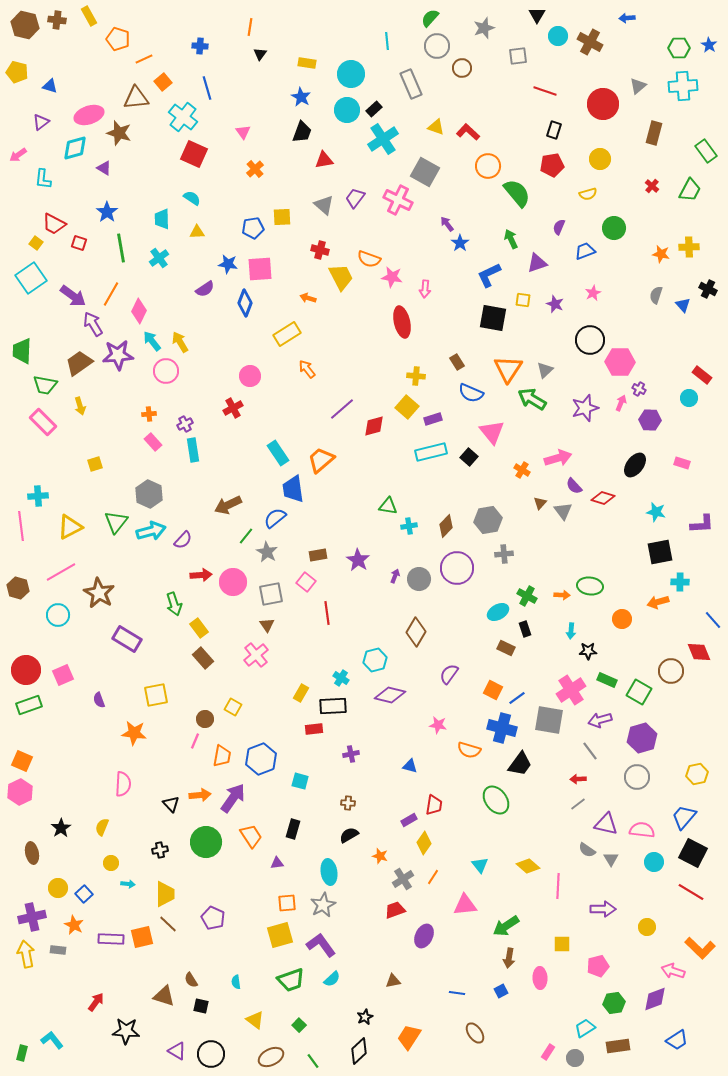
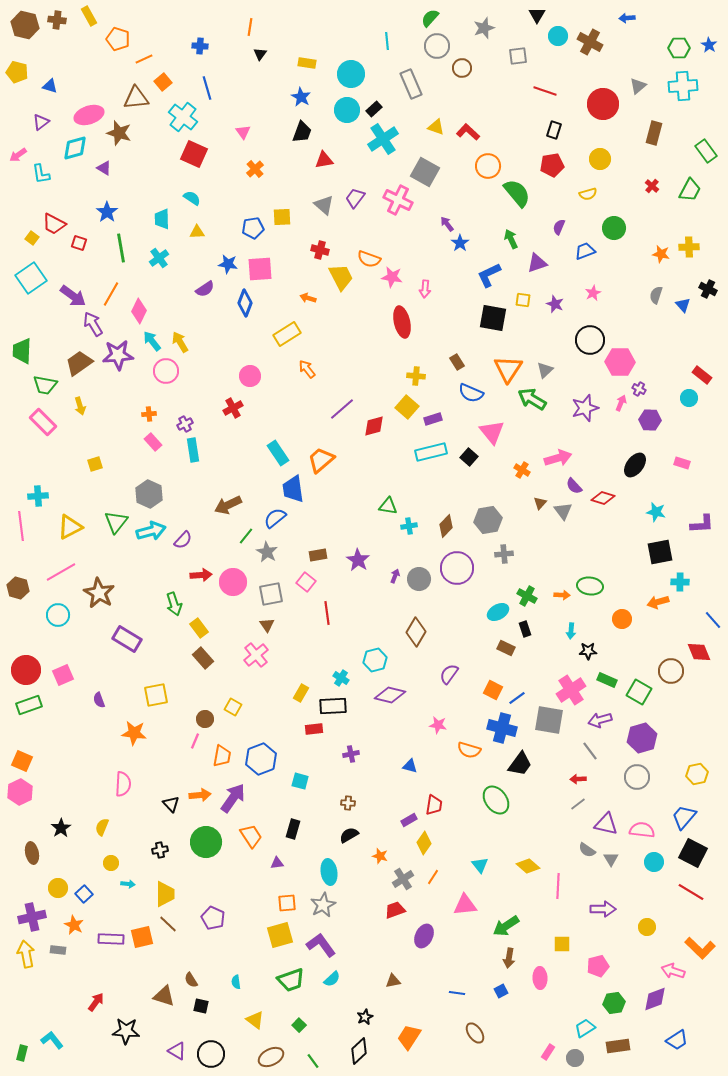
cyan L-shape at (43, 179): moved 2 px left, 5 px up; rotated 15 degrees counterclockwise
yellow square at (36, 243): moved 4 px left, 5 px up
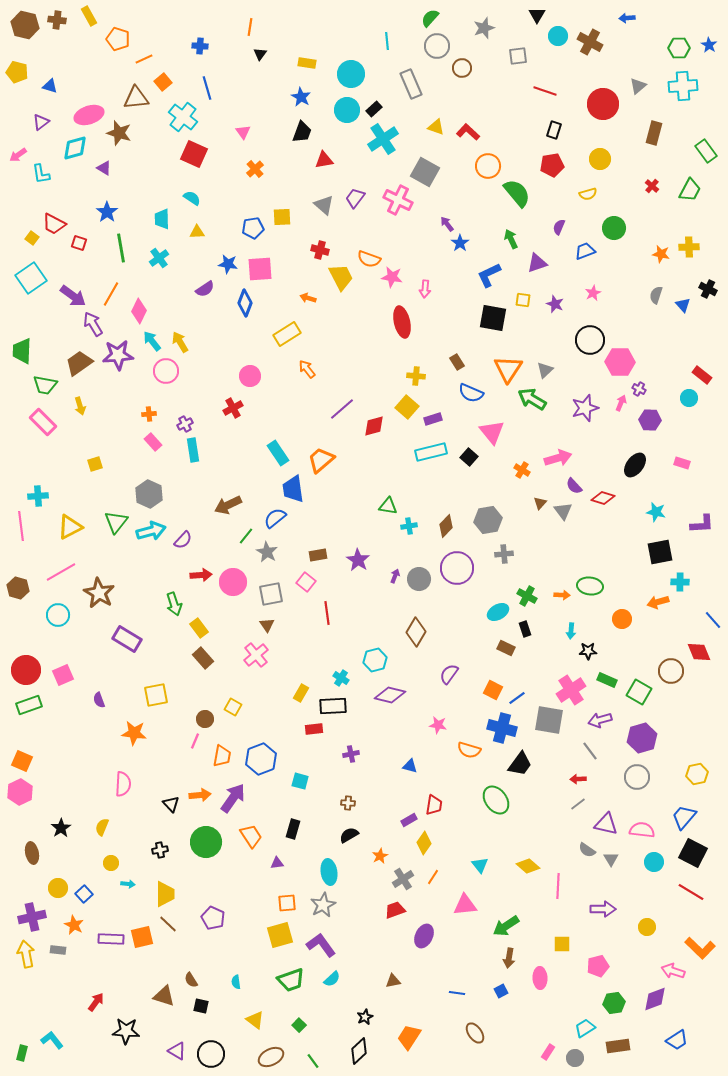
orange star at (380, 856): rotated 28 degrees clockwise
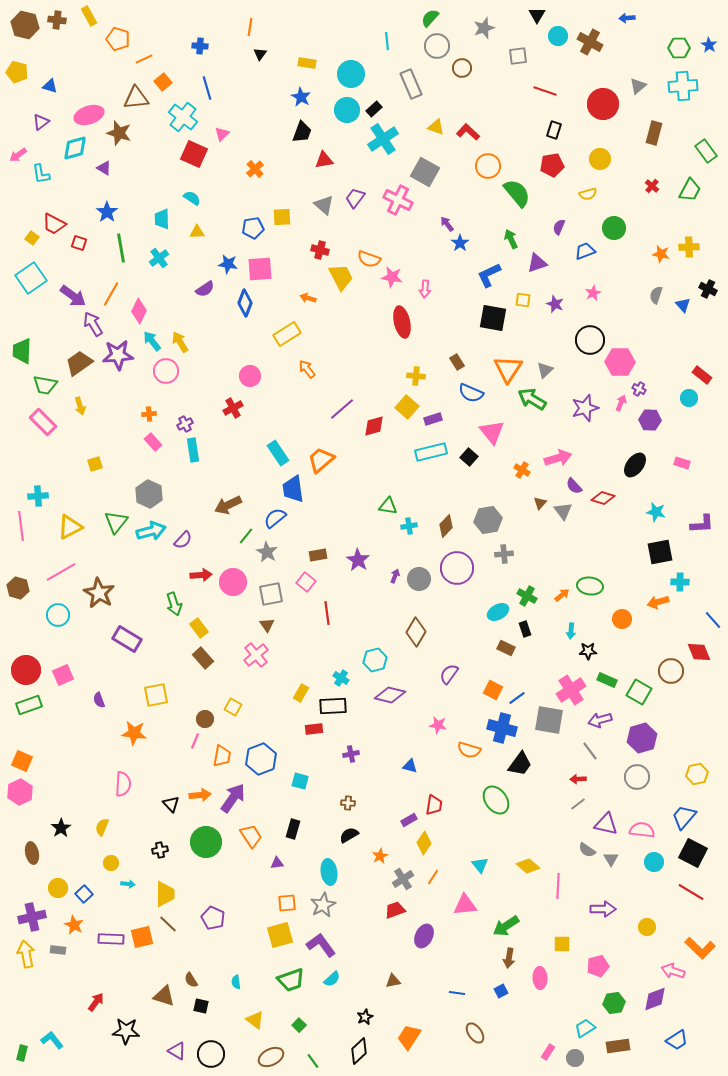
pink triangle at (243, 132): moved 21 px left, 2 px down; rotated 21 degrees clockwise
orange arrow at (562, 595): rotated 42 degrees counterclockwise
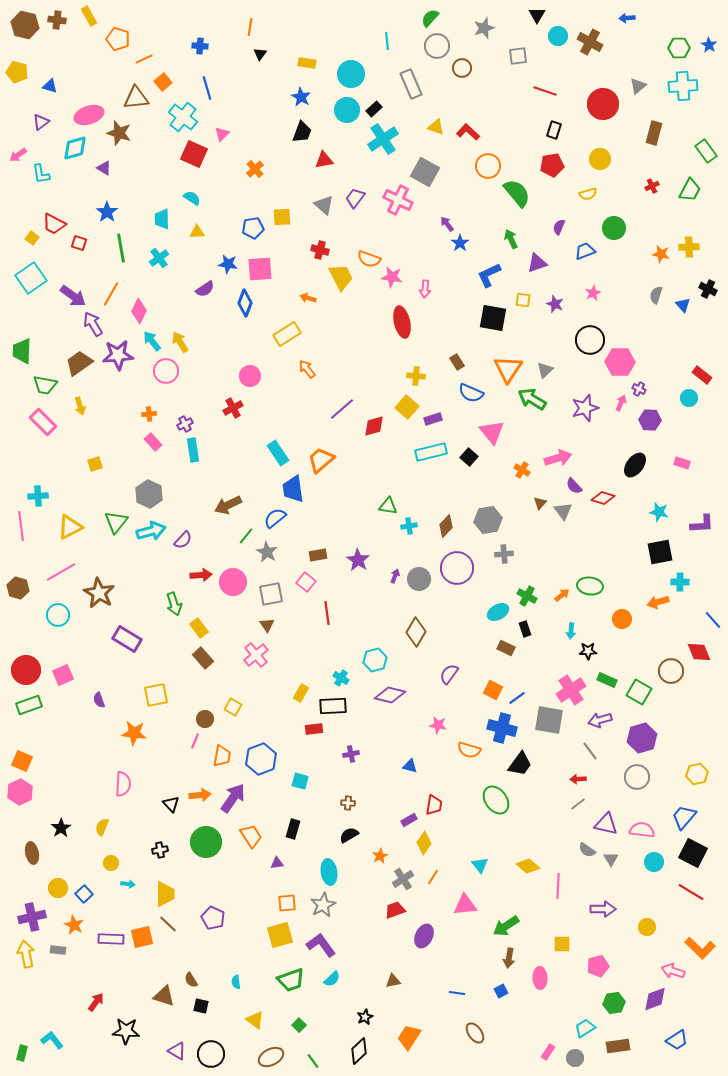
red cross at (652, 186): rotated 24 degrees clockwise
cyan star at (656, 512): moved 3 px right
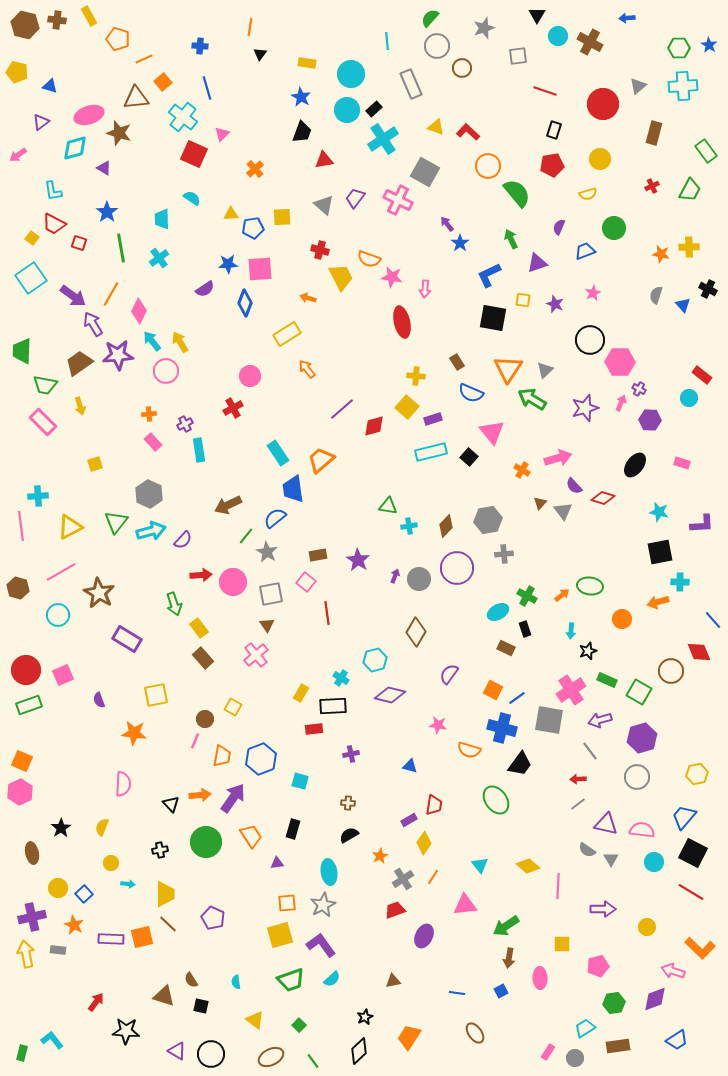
cyan L-shape at (41, 174): moved 12 px right, 17 px down
yellow triangle at (197, 232): moved 34 px right, 18 px up
blue star at (228, 264): rotated 12 degrees counterclockwise
cyan rectangle at (193, 450): moved 6 px right
black star at (588, 651): rotated 18 degrees counterclockwise
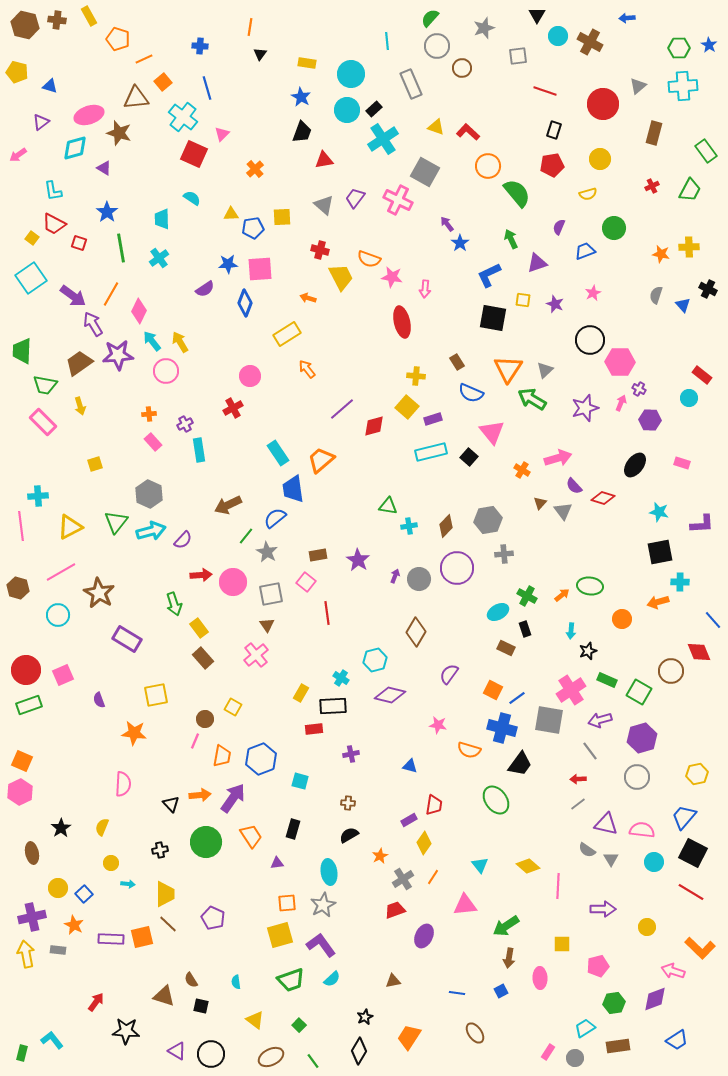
black diamond at (359, 1051): rotated 16 degrees counterclockwise
